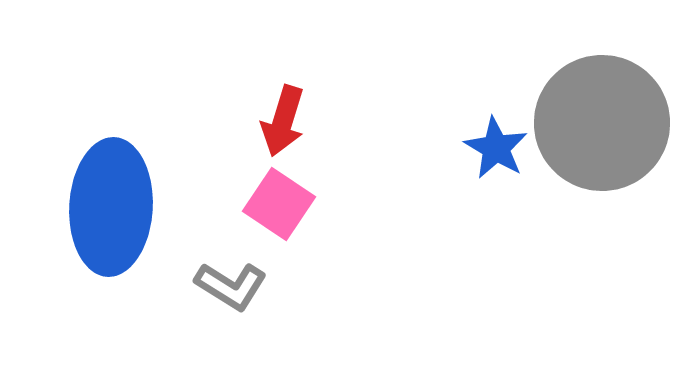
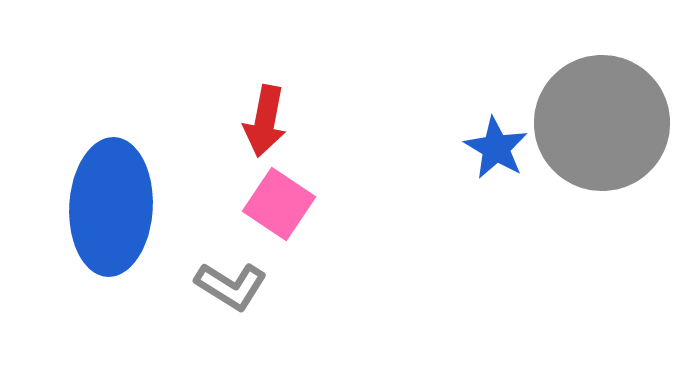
red arrow: moved 18 px left; rotated 6 degrees counterclockwise
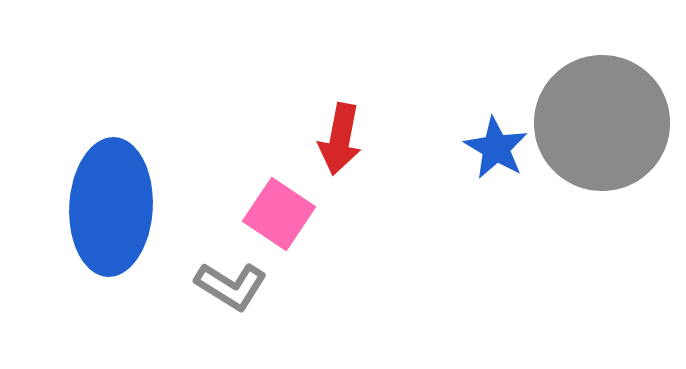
red arrow: moved 75 px right, 18 px down
pink square: moved 10 px down
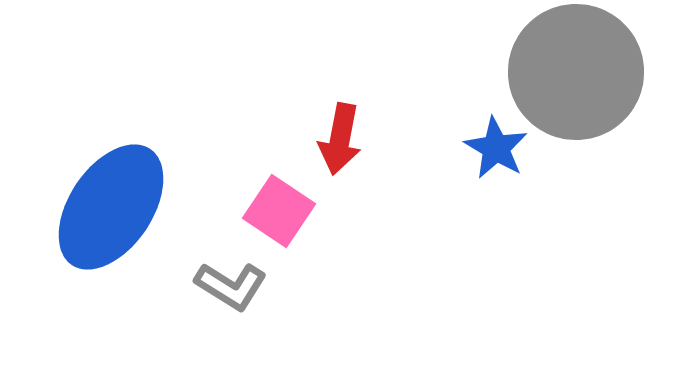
gray circle: moved 26 px left, 51 px up
blue ellipse: rotated 31 degrees clockwise
pink square: moved 3 px up
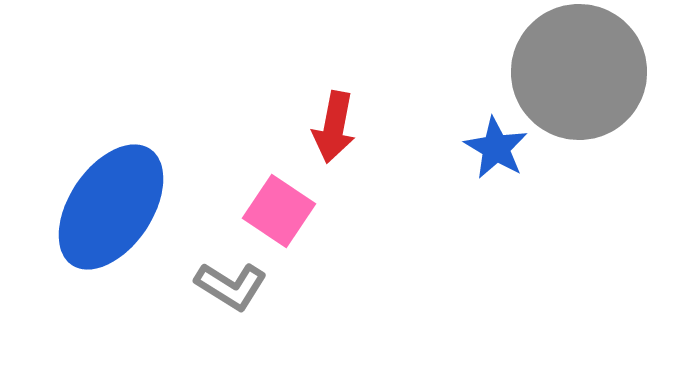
gray circle: moved 3 px right
red arrow: moved 6 px left, 12 px up
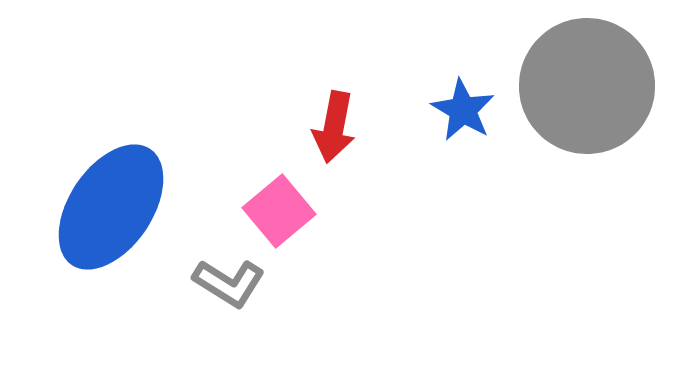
gray circle: moved 8 px right, 14 px down
blue star: moved 33 px left, 38 px up
pink square: rotated 16 degrees clockwise
gray L-shape: moved 2 px left, 3 px up
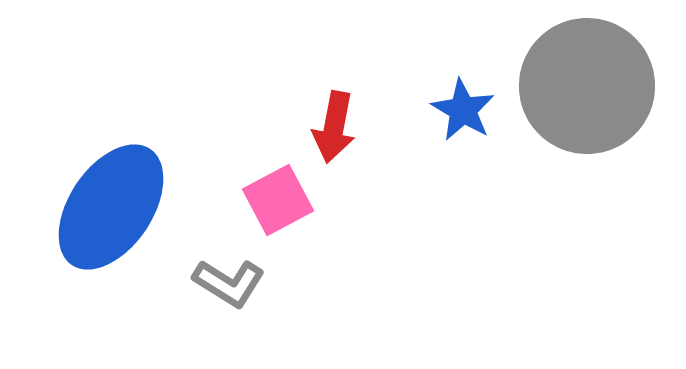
pink square: moved 1 px left, 11 px up; rotated 12 degrees clockwise
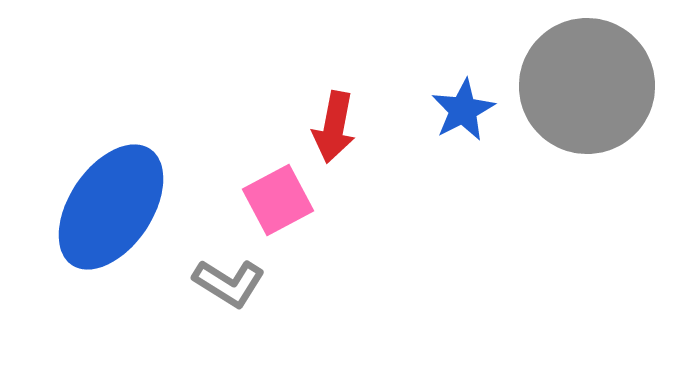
blue star: rotated 14 degrees clockwise
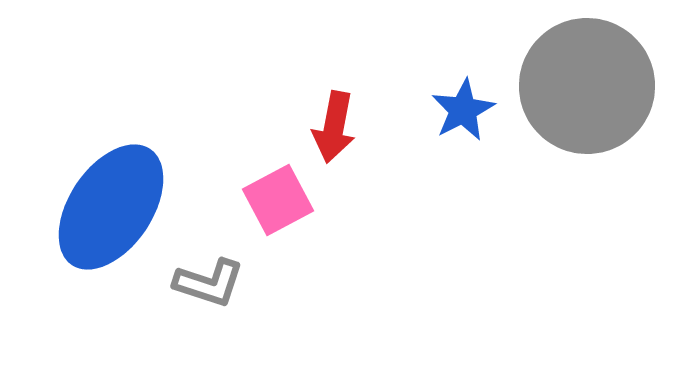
gray L-shape: moved 20 px left; rotated 14 degrees counterclockwise
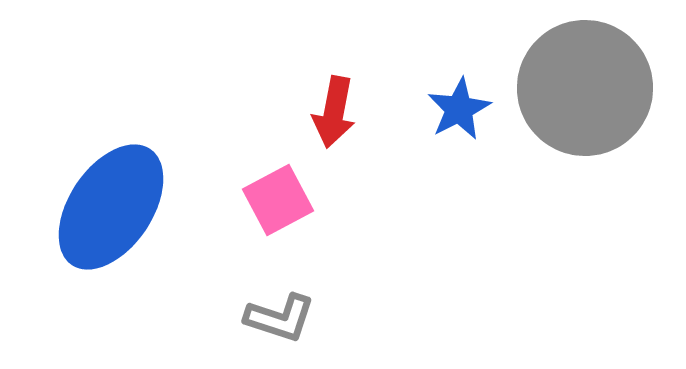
gray circle: moved 2 px left, 2 px down
blue star: moved 4 px left, 1 px up
red arrow: moved 15 px up
gray L-shape: moved 71 px right, 35 px down
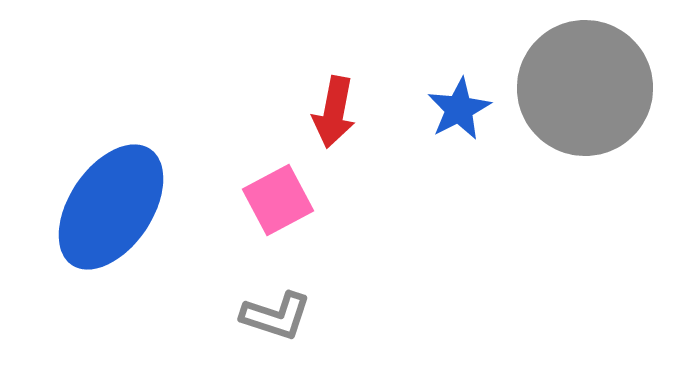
gray L-shape: moved 4 px left, 2 px up
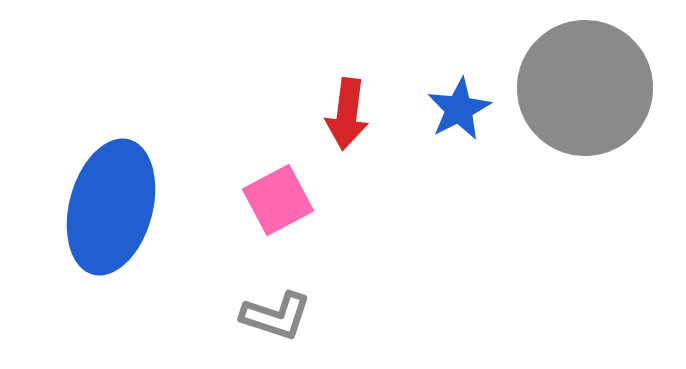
red arrow: moved 13 px right, 2 px down; rotated 4 degrees counterclockwise
blue ellipse: rotated 19 degrees counterclockwise
